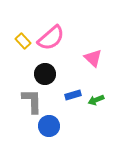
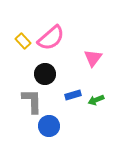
pink triangle: rotated 24 degrees clockwise
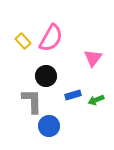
pink semicircle: rotated 20 degrees counterclockwise
black circle: moved 1 px right, 2 px down
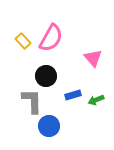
pink triangle: rotated 18 degrees counterclockwise
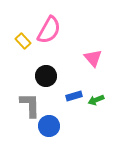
pink semicircle: moved 2 px left, 8 px up
blue rectangle: moved 1 px right, 1 px down
gray L-shape: moved 2 px left, 4 px down
